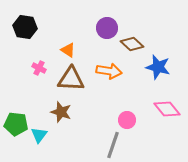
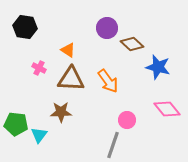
orange arrow: moved 1 px left, 10 px down; rotated 45 degrees clockwise
brown star: rotated 20 degrees counterclockwise
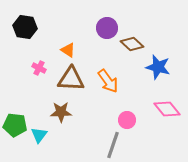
green pentagon: moved 1 px left, 1 px down
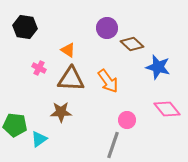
cyan triangle: moved 4 px down; rotated 18 degrees clockwise
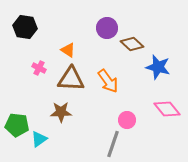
green pentagon: moved 2 px right
gray line: moved 1 px up
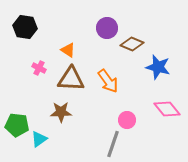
brown diamond: rotated 20 degrees counterclockwise
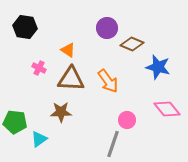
green pentagon: moved 2 px left, 3 px up
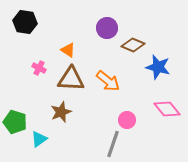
black hexagon: moved 5 px up
brown diamond: moved 1 px right, 1 px down
orange arrow: rotated 15 degrees counterclockwise
brown star: rotated 20 degrees counterclockwise
green pentagon: rotated 10 degrees clockwise
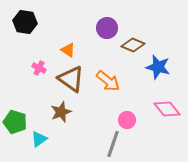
brown triangle: rotated 32 degrees clockwise
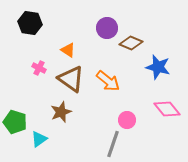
black hexagon: moved 5 px right, 1 px down
brown diamond: moved 2 px left, 2 px up
